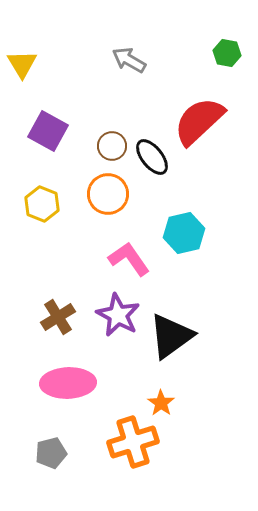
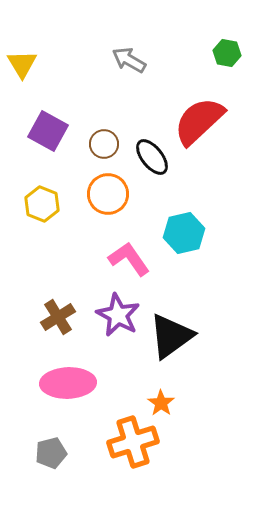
brown circle: moved 8 px left, 2 px up
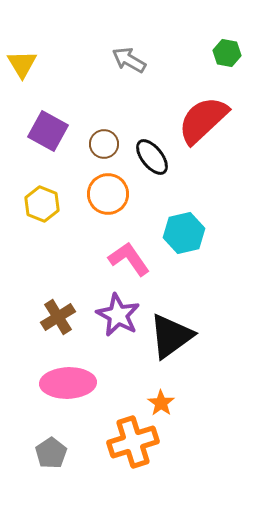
red semicircle: moved 4 px right, 1 px up
gray pentagon: rotated 20 degrees counterclockwise
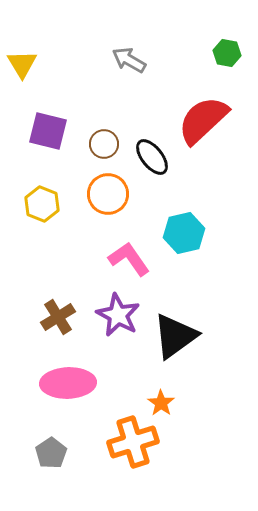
purple square: rotated 15 degrees counterclockwise
black triangle: moved 4 px right
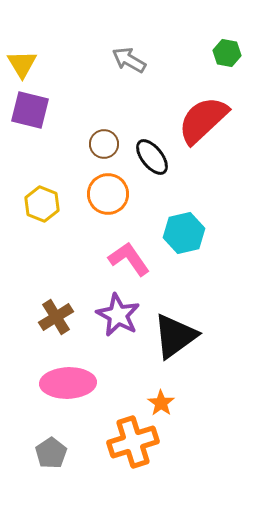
purple square: moved 18 px left, 21 px up
brown cross: moved 2 px left
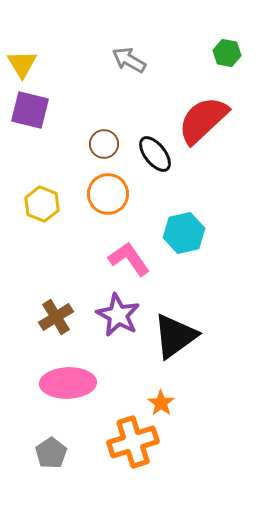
black ellipse: moved 3 px right, 3 px up
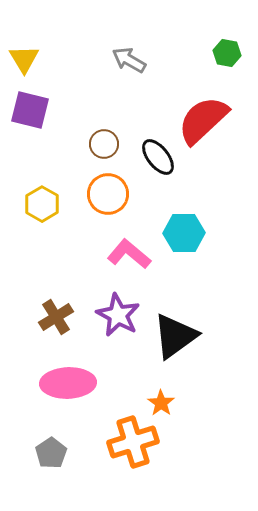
yellow triangle: moved 2 px right, 5 px up
black ellipse: moved 3 px right, 3 px down
yellow hexagon: rotated 8 degrees clockwise
cyan hexagon: rotated 12 degrees clockwise
pink L-shape: moved 5 px up; rotated 15 degrees counterclockwise
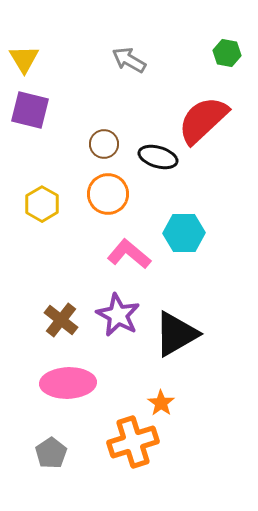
black ellipse: rotated 36 degrees counterclockwise
brown cross: moved 5 px right, 3 px down; rotated 20 degrees counterclockwise
black triangle: moved 1 px right, 2 px up; rotated 6 degrees clockwise
